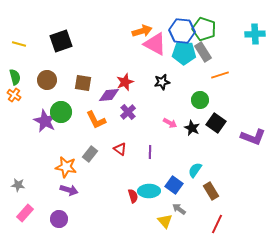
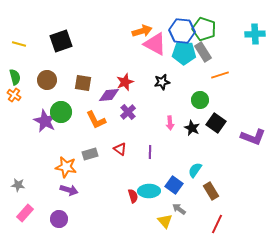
pink arrow at (170, 123): rotated 56 degrees clockwise
gray rectangle at (90, 154): rotated 35 degrees clockwise
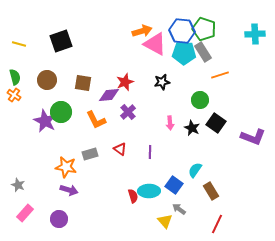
gray star at (18, 185): rotated 16 degrees clockwise
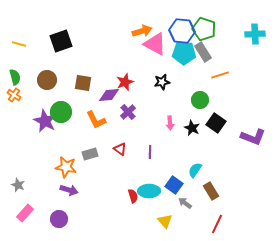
gray arrow at (179, 209): moved 6 px right, 6 px up
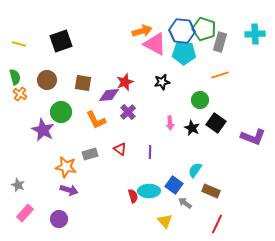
gray rectangle at (203, 52): moved 17 px right, 10 px up; rotated 48 degrees clockwise
orange cross at (14, 95): moved 6 px right, 1 px up
purple star at (45, 121): moved 2 px left, 9 px down
brown rectangle at (211, 191): rotated 36 degrees counterclockwise
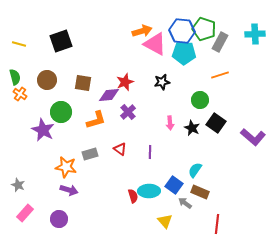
gray rectangle at (220, 42): rotated 12 degrees clockwise
orange L-shape at (96, 120): rotated 80 degrees counterclockwise
purple L-shape at (253, 137): rotated 20 degrees clockwise
brown rectangle at (211, 191): moved 11 px left, 1 px down
red line at (217, 224): rotated 18 degrees counterclockwise
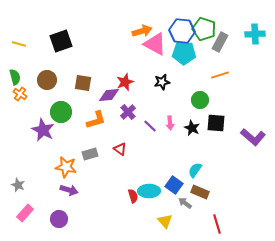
black square at (216, 123): rotated 30 degrees counterclockwise
purple line at (150, 152): moved 26 px up; rotated 48 degrees counterclockwise
red line at (217, 224): rotated 24 degrees counterclockwise
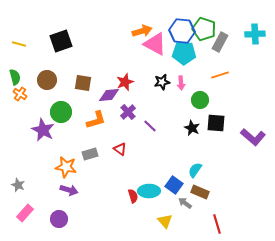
pink arrow at (170, 123): moved 11 px right, 40 px up
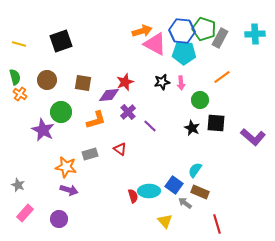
gray rectangle at (220, 42): moved 4 px up
orange line at (220, 75): moved 2 px right, 2 px down; rotated 18 degrees counterclockwise
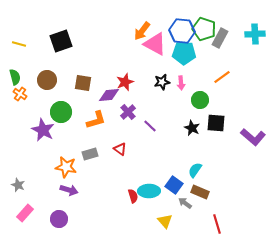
orange arrow at (142, 31): rotated 144 degrees clockwise
